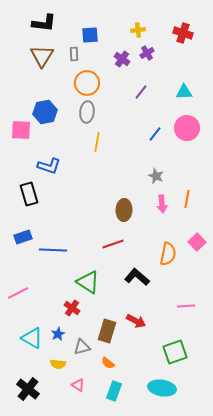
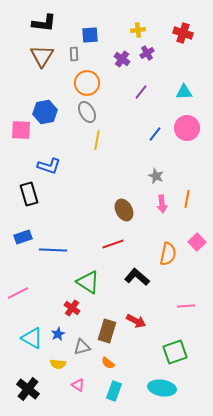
gray ellipse at (87, 112): rotated 35 degrees counterclockwise
yellow line at (97, 142): moved 2 px up
brown ellipse at (124, 210): rotated 30 degrees counterclockwise
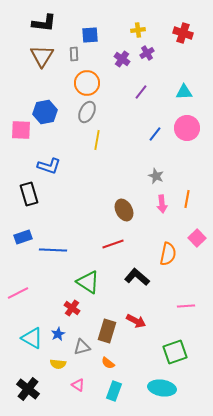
gray ellipse at (87, 112): rotated 55 degrees clockwise
pink square at (197, 242): moved 4 px up
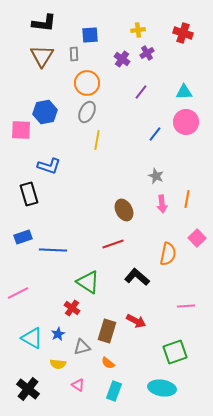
pink circle at (187, 128): moved 1 px left, 6 px up
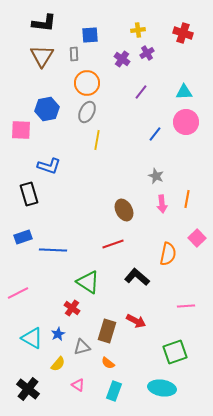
blue hexagon at (45, 112): moved 2 px right, 3 px up
yellow semicircle at (58, 364): rotated 56 degrees counterclockwise
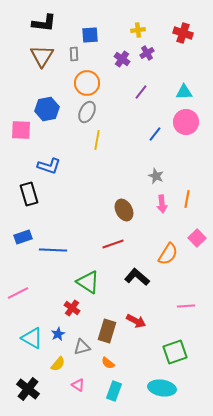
orange semicircle at (168, 254): rotated 20 degrees clockwise
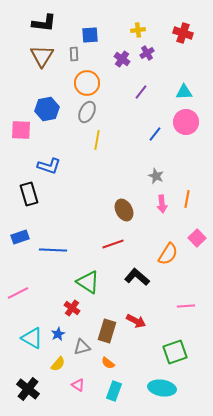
blue rectangle at (23, 237): moved 3 px left
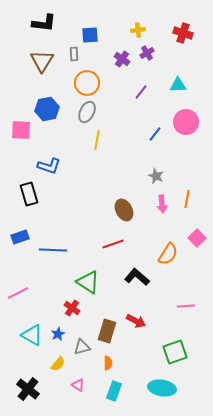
brown triangle at (42, 56): moved 5 px down
cyan triangle at (184, 92): moved 6 px left, 7 px up
cyan triangle at (32, 338): moved 3 px up
orange semicircle at (108, 363): rotated 128 degrees counterclockwise
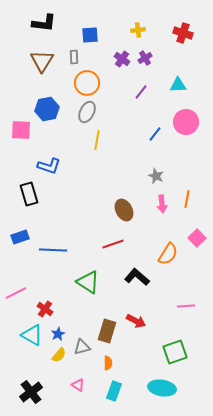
purple cross at (147, 53): moved 2 px left, 5 px down
gray rectangle at (74, 54): moved 3 px down
pink line at (18, 293): moved 2 px left
red cross at (72, 308): moved 27 px left, 1 px down
yellow semicircle at (58, 364): moved 1 px right, 9 px up
black cross at (28, 389): moved 3 px right, 3 px down; rotated 15 degrees clockwise
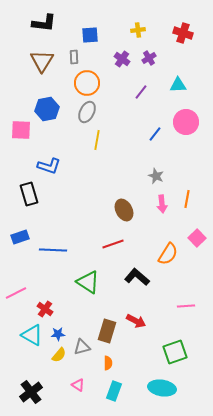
purple cross at (145, 58): moved 4 px right
blue star at (58, 334): rotated 24 degrees clockwise
